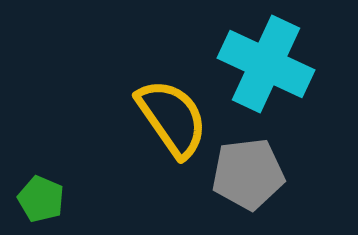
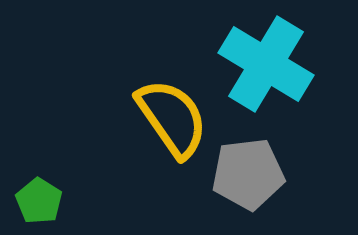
cyan cross: rotated 6 degrees clockwise
green pentagon: moved 2 px left, 2 px down; rotated 9 degrees clockwise
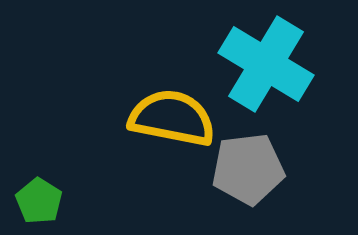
yellow semicircle: rotated 44 degrees counterclockwise
gray pentagon: moved 5 px up
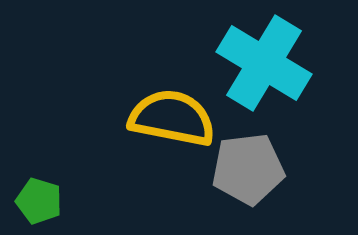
cyan cross: moved 2 px left, 1 px up
green pentagon: rotated 15 degrees counterclockwise
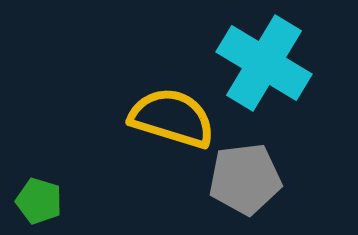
yellow semicircle: rotated 6 degrees clockwise
gray pentagon: moved 3 px left, 10 px down
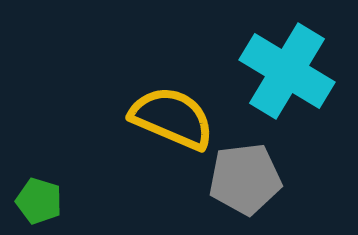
cyan cross: moved 23 px right, 8 px down
yellow semicircle: rotated 6 degrees clockwise
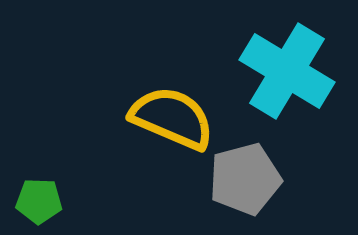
gray pentagon: rotated 8 degrees counterclockwise
green pentagon: rotated 15 degrees counterclockwise
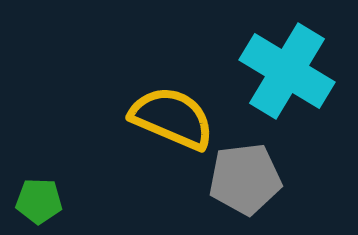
gray pentagon: rotated 8 degrees clockwise
